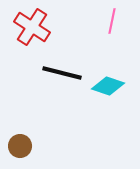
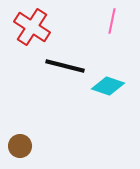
black line: moved 3 px right, 7 px up
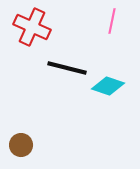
red cross: rotated 9 degrees counterclockwise
black line: moved 2 px right, 2 px down
brown circle: moved 1 px right, 1 px up
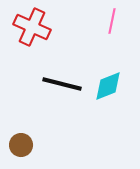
black line: moved 5 px left, 16 px down
cyan diamond: rotated 40 degrees counterclockwise
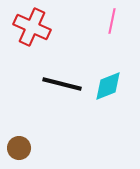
brown circle: moved 2 px left, 3 px down
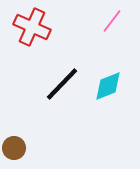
pink line: rotated 25 degrees clockwise
black line: rotated 60 degrees counterclockwise
brown circle: moved 5 px left
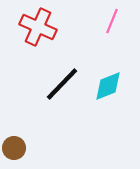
pink line: rotated 15 degrees counterclockwise
red cross: moved 6 px right
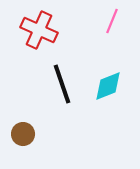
red cross: moved 1 px right, 3 px down
black line: rotated 63 degrees counterclockwise
brown circle: moved 9 px right, 14 px up
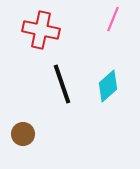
pink line: moved 1 px right, 2 px up
red cross: moved 2 px right; rotated 12 degrees counterclockwise
cyan diamond: rotated 20 degrees counterclockwise
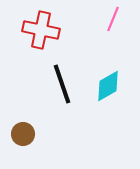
cyan diamond: rotated 12 degrees clockwise
